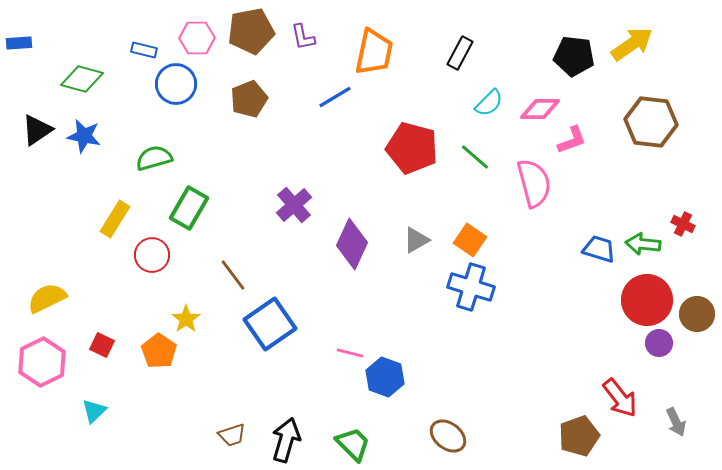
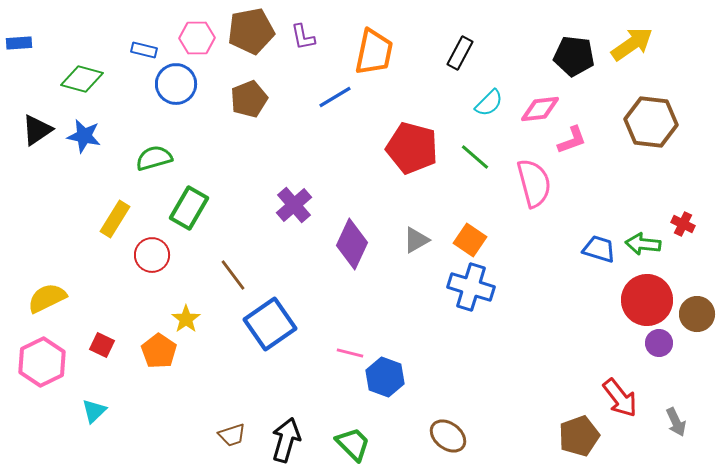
pink diamond at (540, 109): rotated 6 degrees counterclockwise
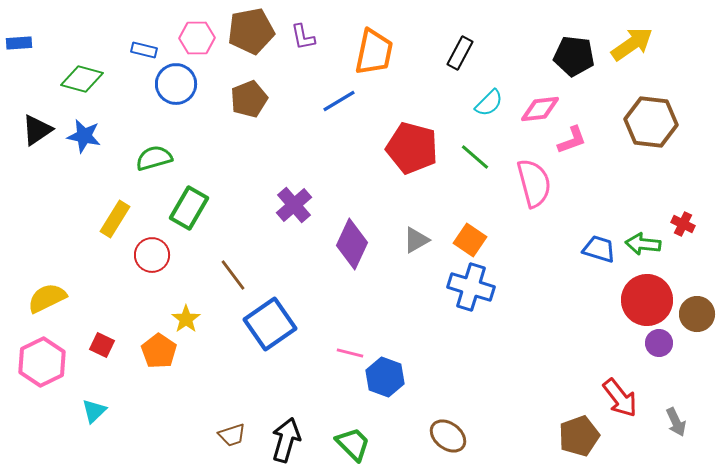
blue line at (335, 97): moved 4 px right, 4 px down
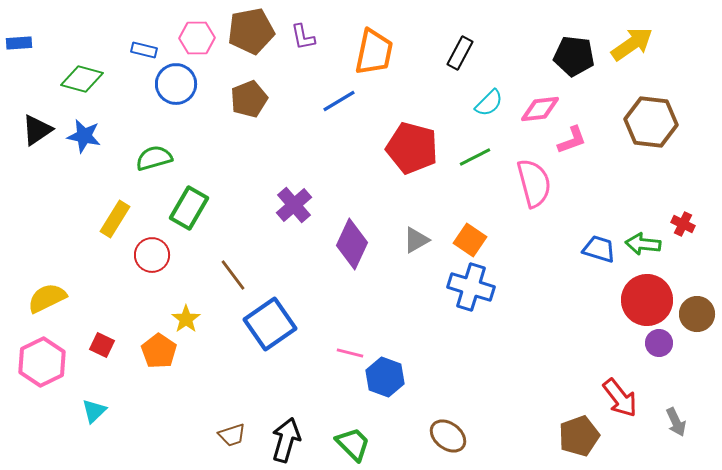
green line at (475, 157): rotated 68 degrees counterclockwise
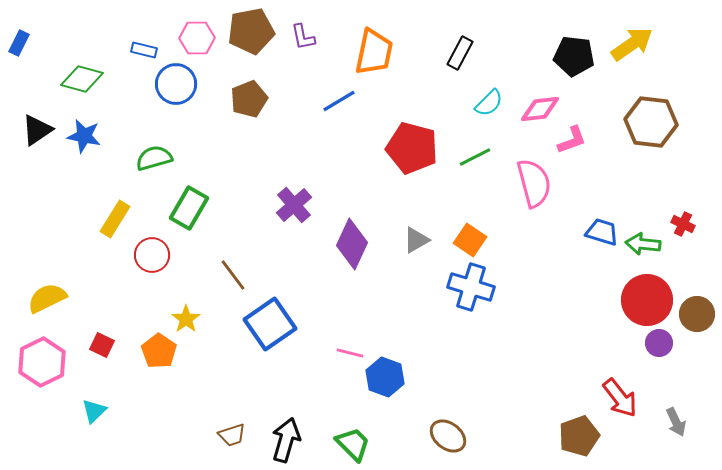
blue rectangle at (19, 43): rotated 60 degrees counterclockwise
blue trapezoid at (599, 249): moved 3 px right, 17 px up
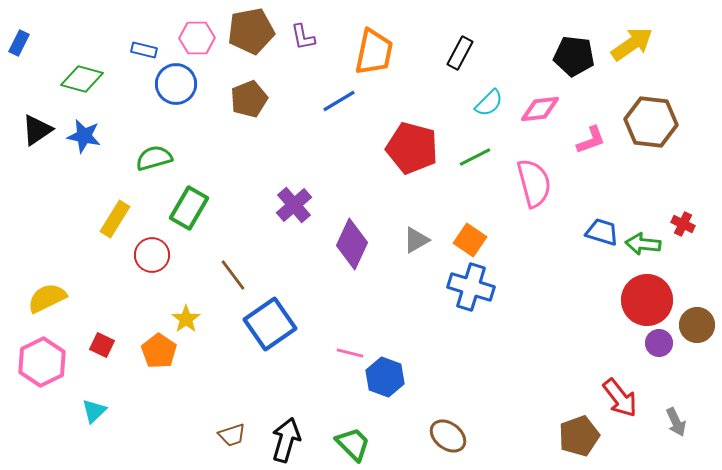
pink L-shape at (572, 140): moved 19 px right
brown circle at (697, 314): moved 11 px down
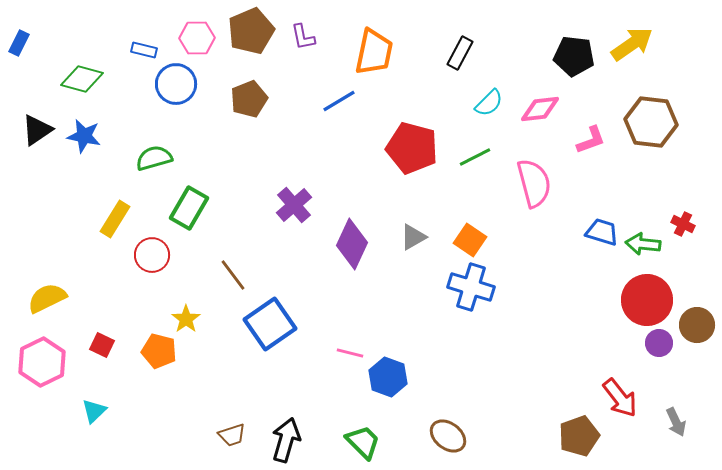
brown pentagon at (251, 31): rotated 12 degrees counterclockwise
gray triangle at (416, 240): moved 3 px left, 3 px up
orange pentagon at (159, 351): rotated 20 degrees counterclockwise
blue hexagon at (385, 377): moved 3 px right
green trapezoid at (353, 444): moved 10 px right, 2 px up
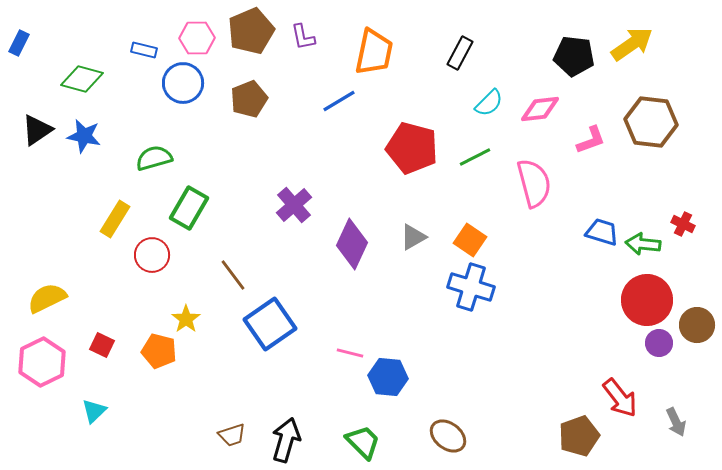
blue circle at (176, 84): moved 7 px right, 1 px up
blue hexagon at (388, 377): rotated 15 degrees counterclockwise
